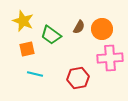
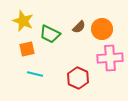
brown semicircle: rotated 16 degrees clockwise
green trapezoid: moved 1 px left, 1 px up; rotated 10 degrees counterclockwise
red hexagon: rotated 25 degrees counterclockwise
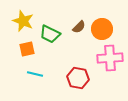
red hexagon: rotated 15 degrees counterclockwise
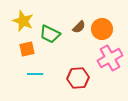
pink cross: rotated 25 degrees counterclockwise
cyan line: rotated 14 degrees counterclockwise
red hexagon: rotated 15 degrees counterclockwise
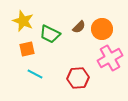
cyan line: rotated 28 degrees clockwise
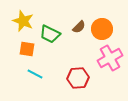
orange square: rotated 21 degrees clockwise
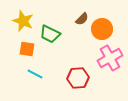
brown semicircle: moved 3 px right, 8 px up
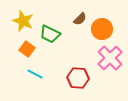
brown semicircle: moved 2 px left
orange square: rotated 28 degrees clockwise
pink cross: rotated 15 degrees counterclockwise
red hexagon: rotated 10 degrees clockwise
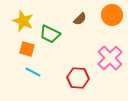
orange circle: moved 10 px right, 14 px up
orange square: rotated 21 degrees counterclockwise
cyan line: moved 2 px left, 2 px up
